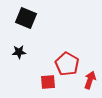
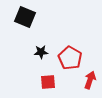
black square: moved 1 px left, 1 px up
black star: moved 22 px right
red pentagon: moved 3 px right, 6 px up
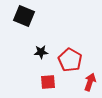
black square: moved 1 px left, 1 px up
red pentagon: moved 2 px down
red arrow: moved 2 px down
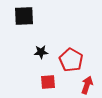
black square: rotated 25 degrees counterclockwise
red pentagon: moved 1 px right
red arrow: moved 3 px left, 3 px down
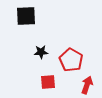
black square: moved 2 px right
